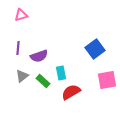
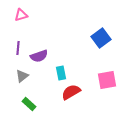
blue square: moved 6 px right, 11 px up
green rectangle: moved 14 px left, 23 px down
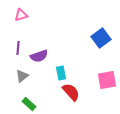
red semicircle: rotated 78 degrees clockwise
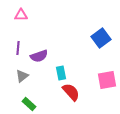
pink triangle: rotated 16 degrees clockwise
